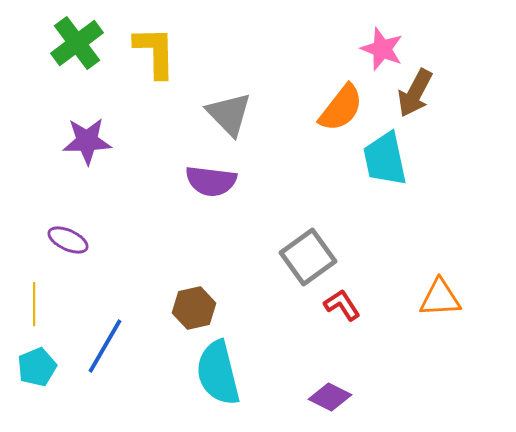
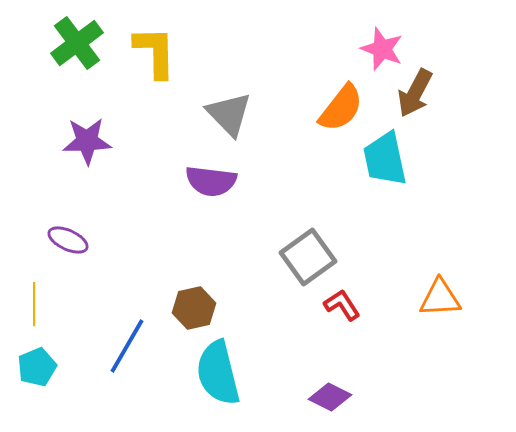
blue line: moved 22 px right
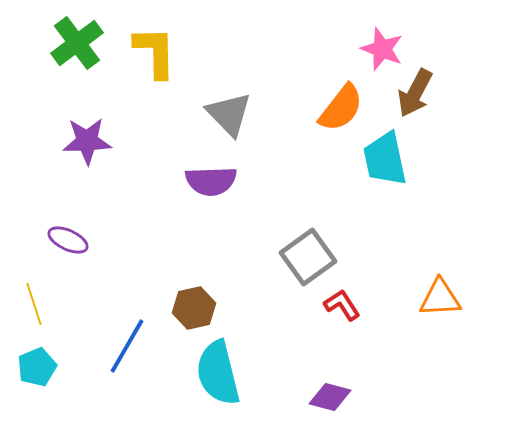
purple semicircle: rotated 9 degrees counterclockwise
yellow line: rotated 18 degrees counterclockwise
purple diamond: rotated 12 degrees counterclockwise
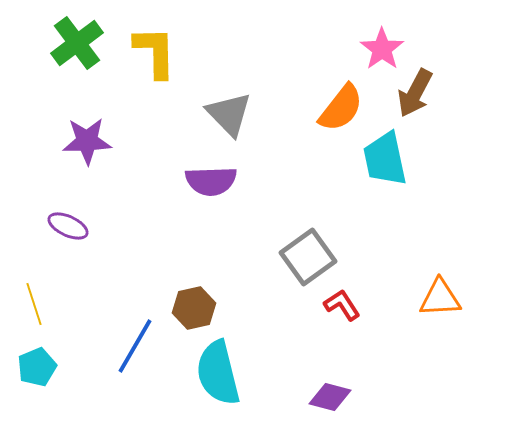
pink star: rotated 15 degrees clockwise
purple ellipse: moved 14 px up
blue line: moved 8 px right
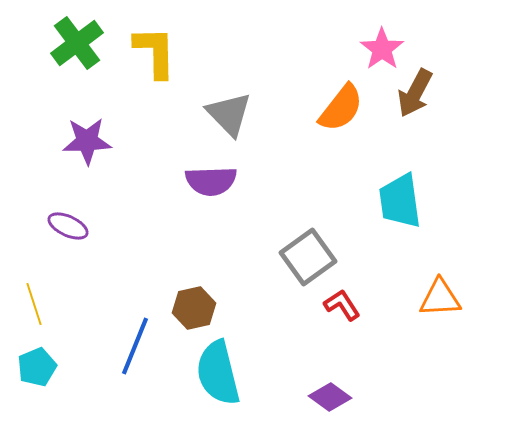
cyan trapezoid: moved 15 px right, 42 px down; rotated 4 degrees clockwise
blue line: rotated 8 degrees counterclockwise
purple diamond: rotated 21 degrees clockwise
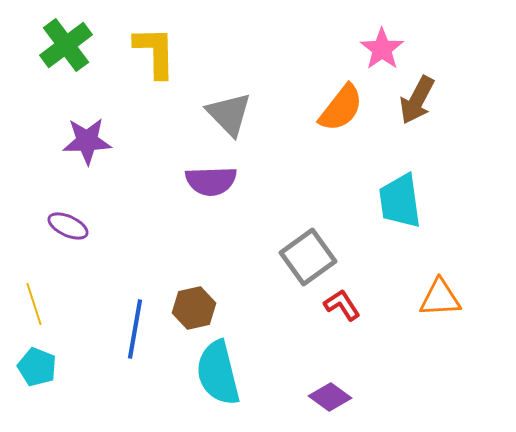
green cross: moved 11 px left, 2 px down
brown arrow: moved 2 px right, 7 px down
blue line: moved 17 px up; rotated 12 degrees counterclockwise
cyan pentagon: rotated 27 degrees counterclockwise
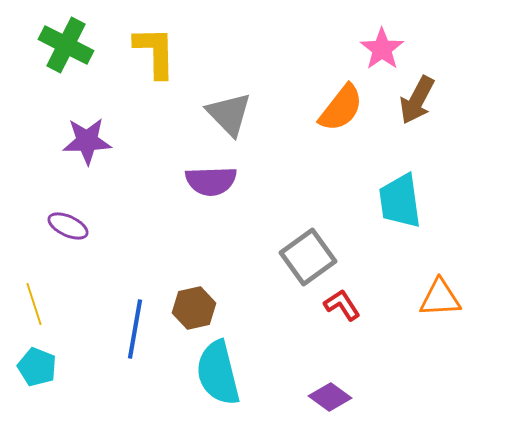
green cross: rotated 26 degrees counterclockwise
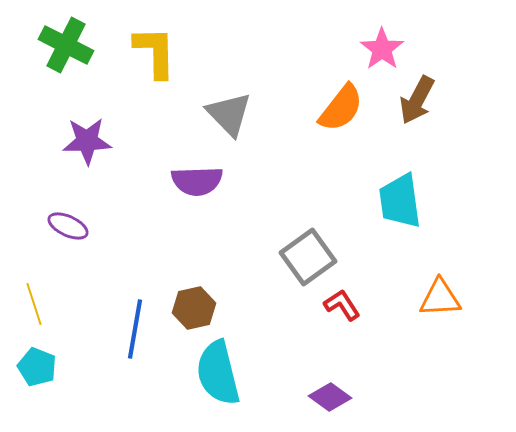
purple semicircle: moved 14 px left
